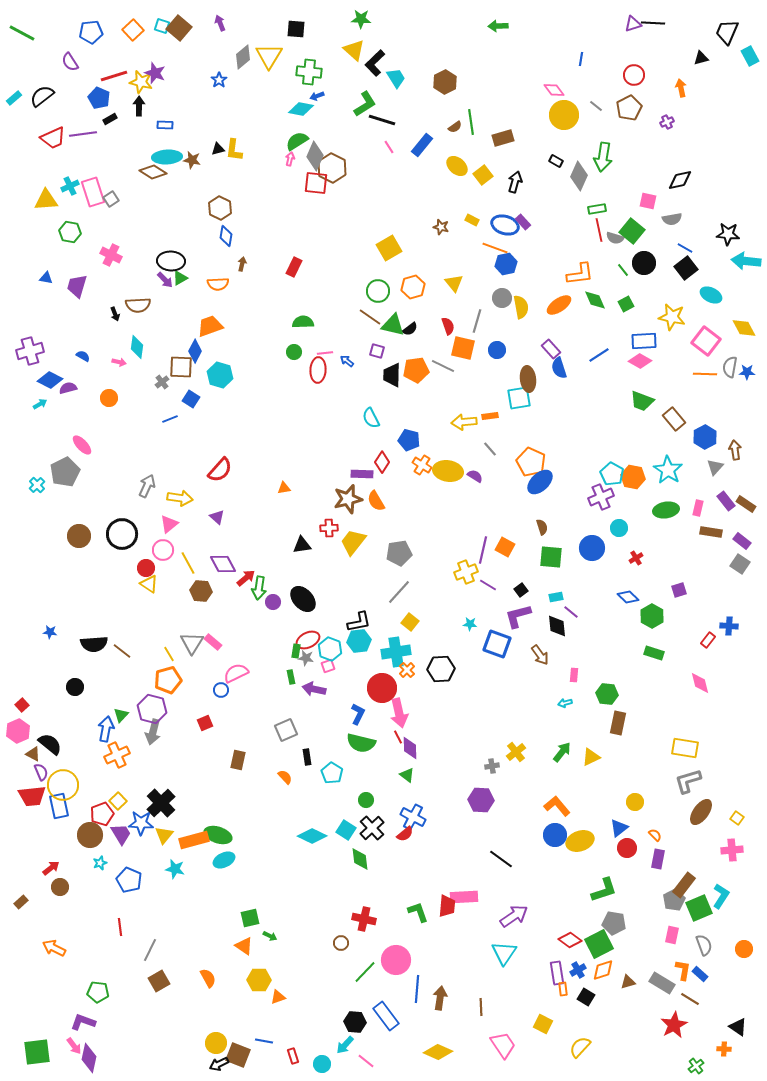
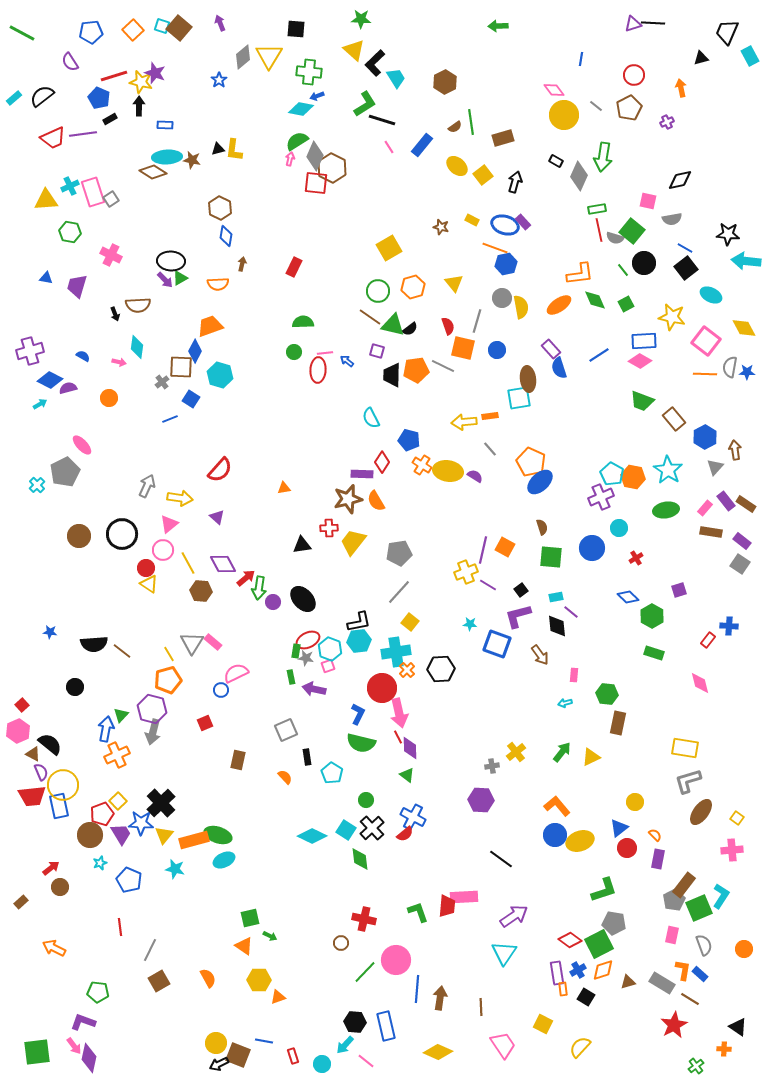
pink rectangle at (698, 508): moved 7 px right; rotated 28 degrees clockwise
blue rectangle at (386, 1016): moved 10 px down; rotated 24 degrees clockwise
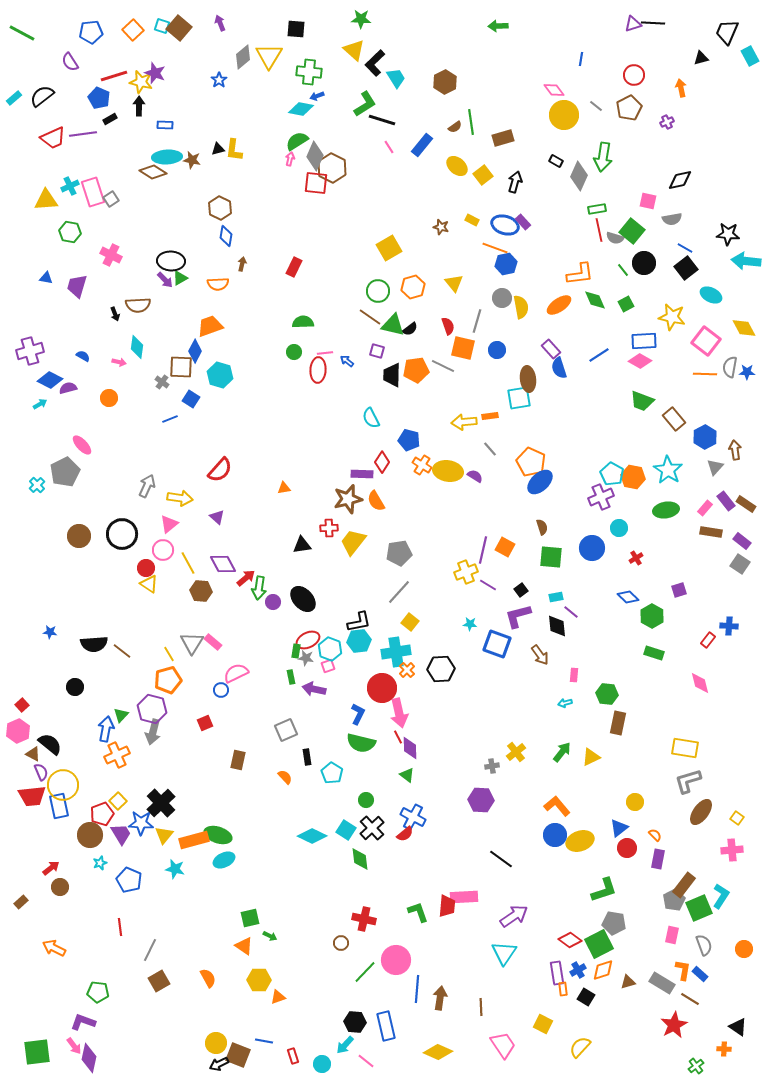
gray cross at (162, 382): rotated 16 degrees counterclockwise
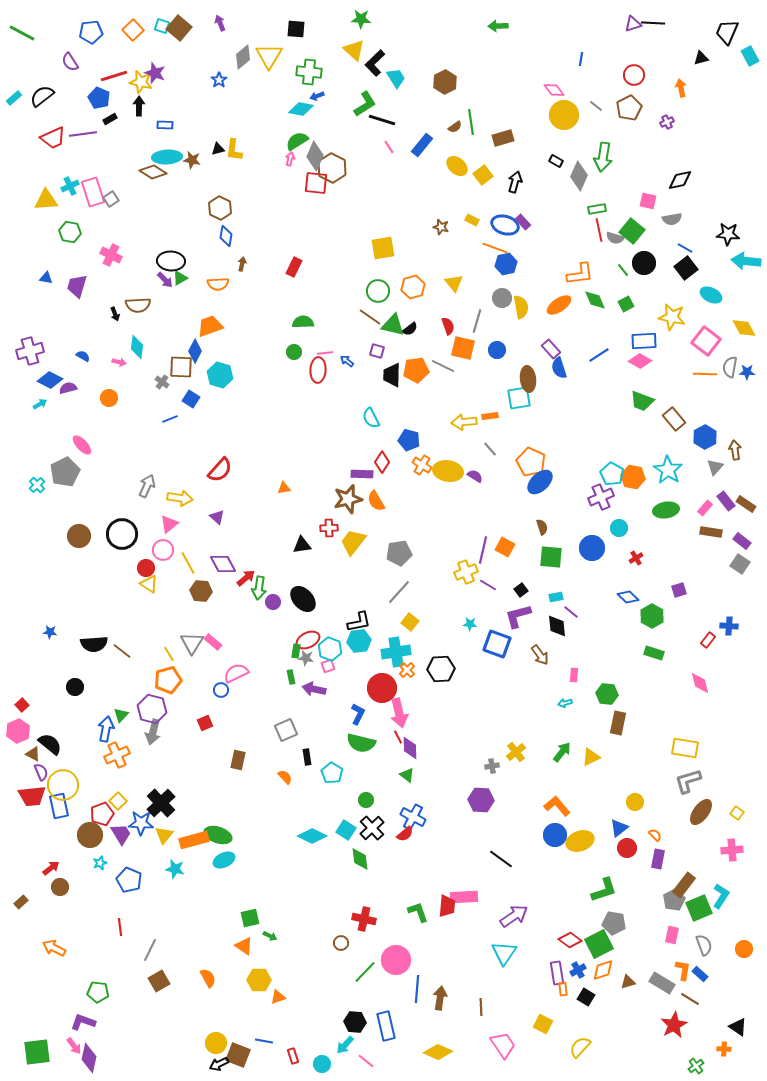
yellow square at (389, 248): moved 6 px left; rotated 20 degrees clockwise
yellow square at (737, 818): moved 5 px up
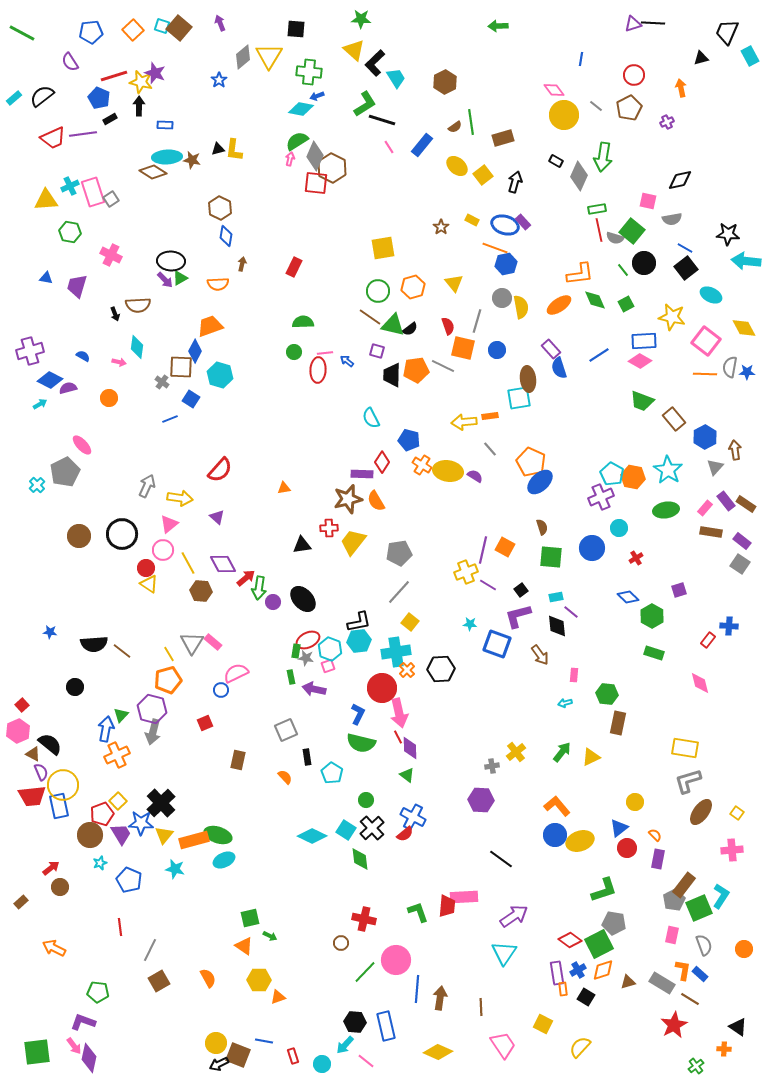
brown star at (441, 227): rotated 21 degrees clockwise
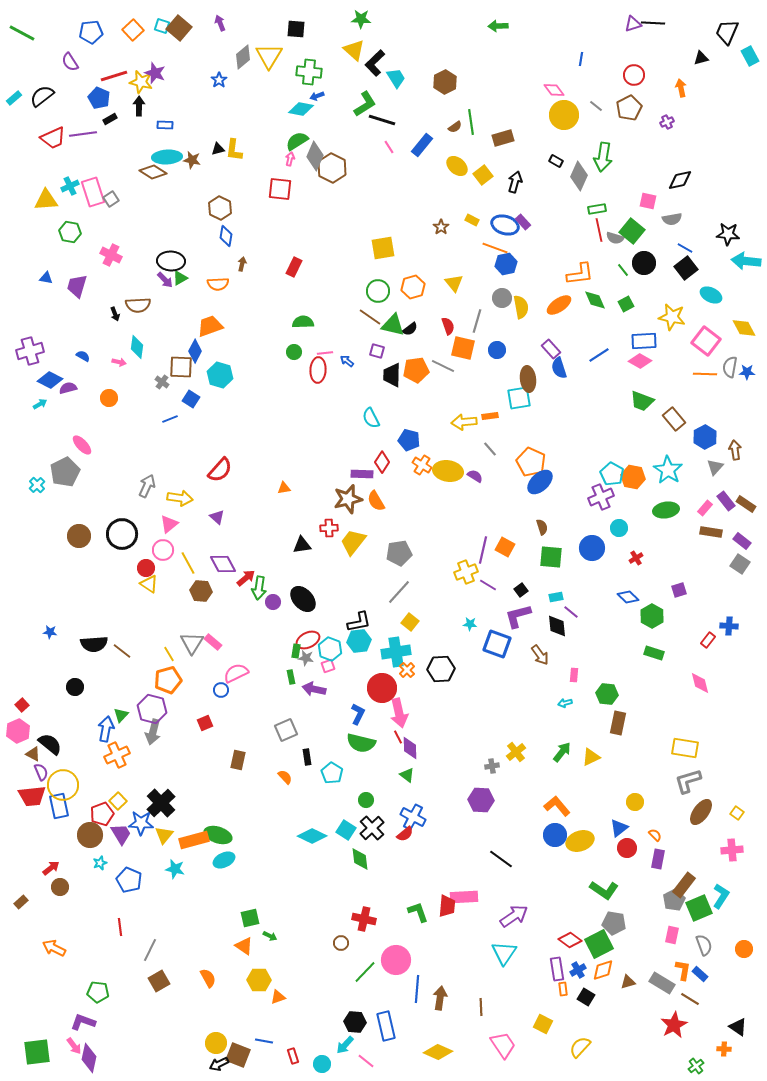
red square at (316, 183): moved 36 px left, 6 px down
green L-shape at (604, 890): rotated 52 degrees clockwise
purple rectangle at (557, 973): moved 4 px up
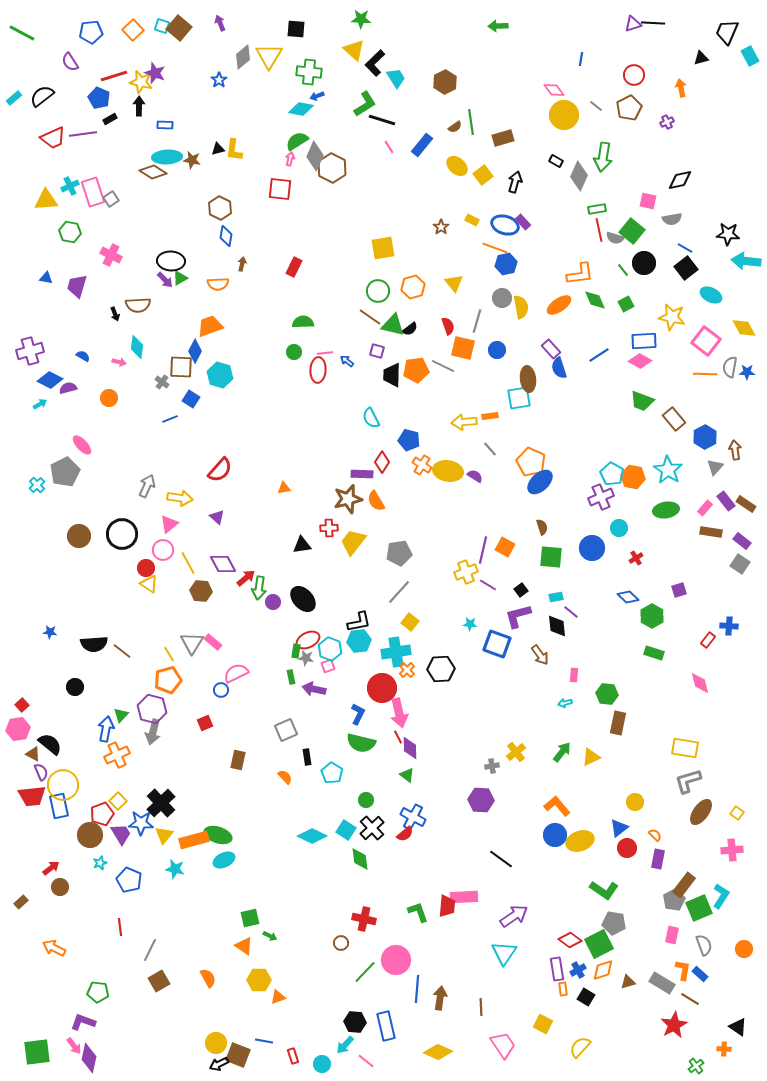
pink hexagon at (18, 731): moved 2 px up; rotated 15 degrees clockwise
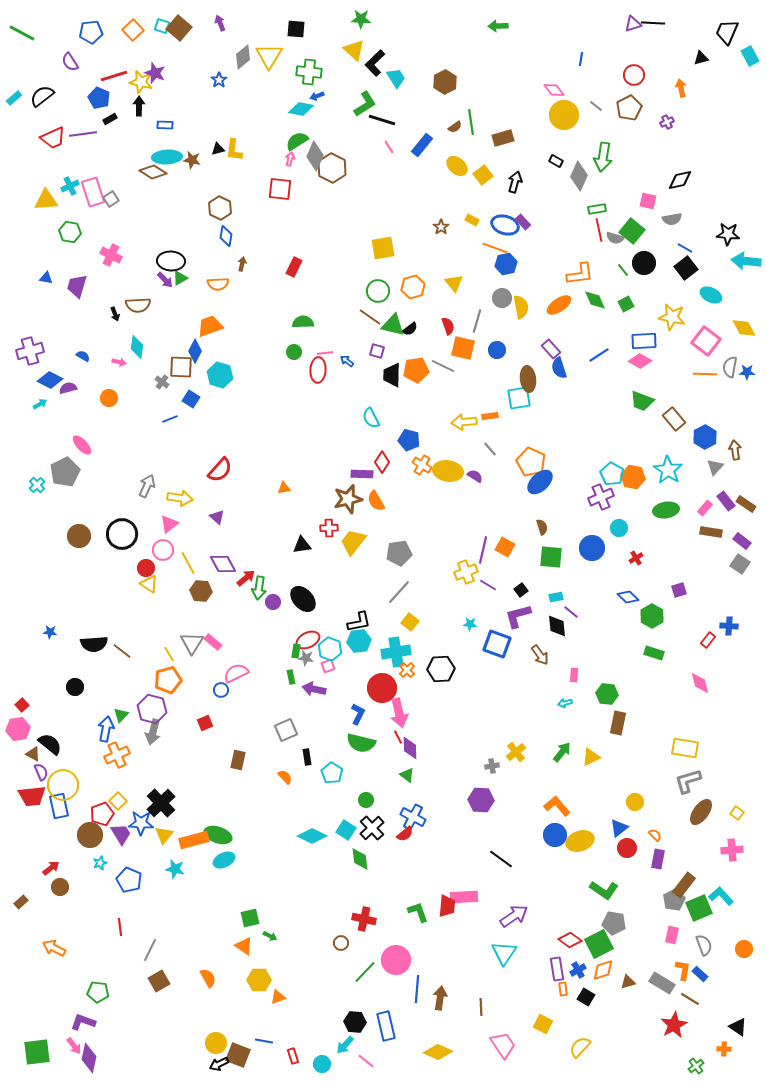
cyan L-shape at (721, 896): rotated 75 degrees counterclockwise
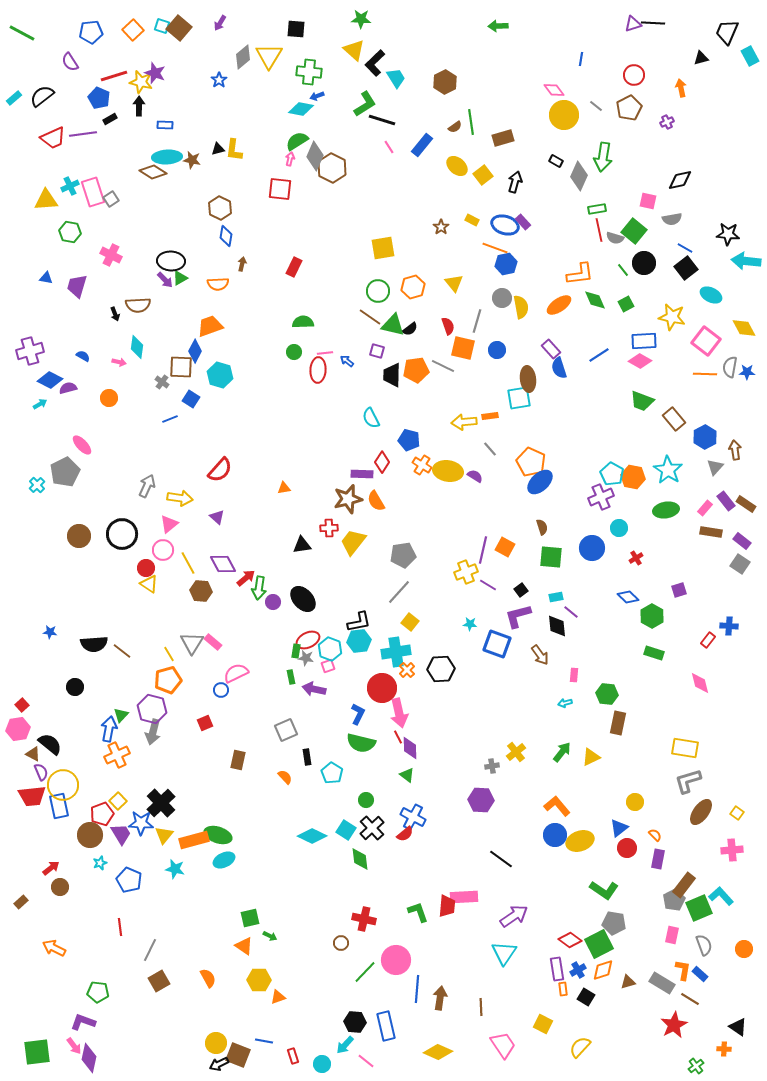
purple arrow at (220, 23): rotated 126 degrees counterclockwise
green square at (632, 231): moved 2 px right
gray pentagon at (399, 553): moved 4 px right, 2 px down
blue arrow at (106, 729): moved 3 px right
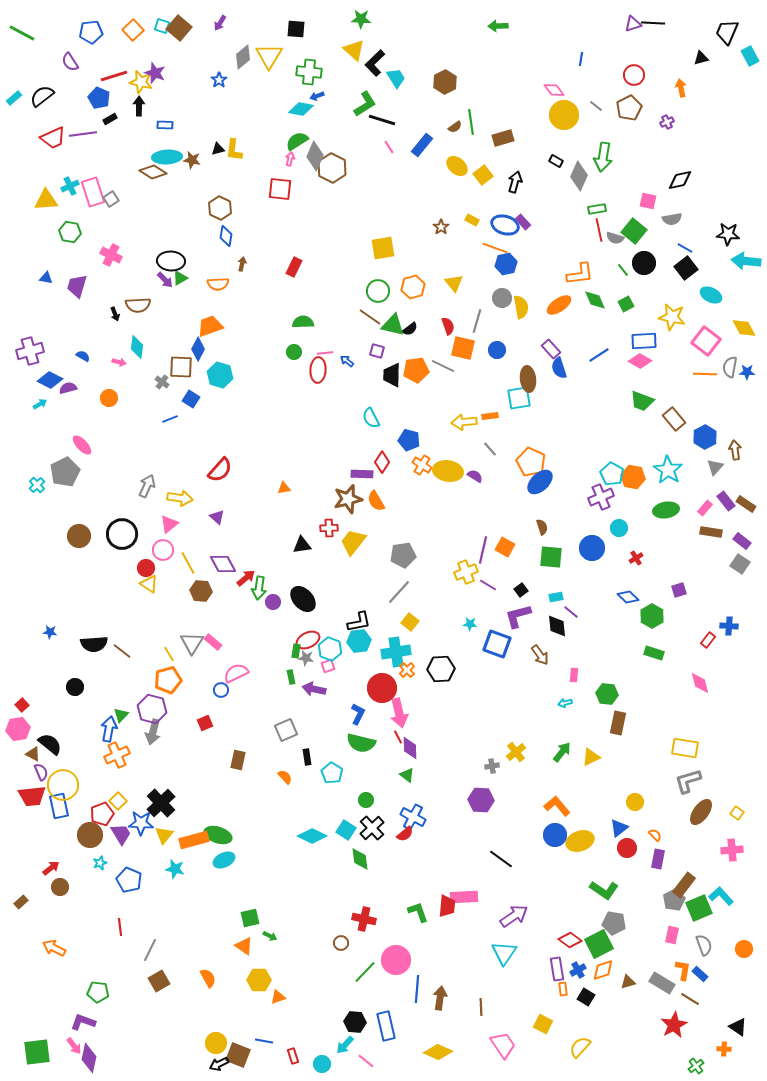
blue diamond at (195, 351): moved 3 px right, 2 px up
